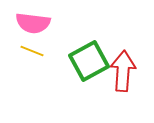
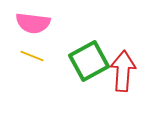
yellow line: moved 5 px down
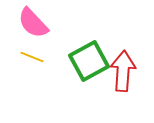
pink semicircle: rotated 40 degrees clockwise
yellow line: moved 1 px down
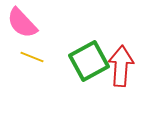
pink semicircle: moved 11 px left
red arrow: moved 2 px left, 5 px up
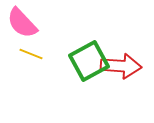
yellow line: moved 1 px left, 3 px up
red arrow: rotated 90 degrees clockwise
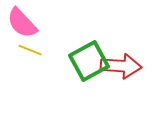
yellow line: moved 1 px left, 4 px up
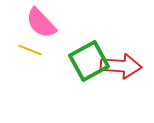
pink semicircle: moved 19 px right
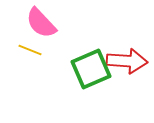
green square: moved 2 px right, 8 px down; rotated 6 degrees clockwise
red arrow: moved 6 px right, 5 px up
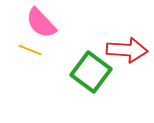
red arrow: moved 11 px up
green square: moved 3 px down; rotated 30 degrees counterclockwise
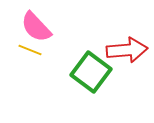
pink semicircle: moved 5 px left, 4 px down
red arrow: rotated 9 degrees counterclockwise
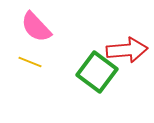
yellow line: moved 12 px down
green square: moved 6 px right
